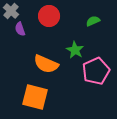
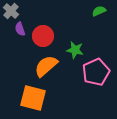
red circle: moved 6 px left, 20 px down
green semicircle: moved 6 px right, 10 px up
green star: rotated 18 degrees counterclockwise
orange semicircle: moved 2 px down; rotated 115 degrees clockwise
pink pentagon: moved 1 px down
orange square: moved 2 px left, 1 px down
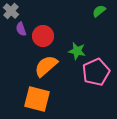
green semicircle: rotated 16 degrees counterclockwise
purple semicircle: moved 1 px right
green star: moved 2 px right, 1 px down
orange square: moved 4 px right, 1 px down
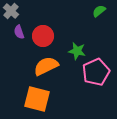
purple semicircle: moved 2 px left, 3 px down
orange semicircle: rotated 15 degrees clockwise
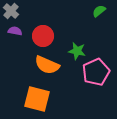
purple semicircle: moved 4 px left, 1 px up; rotated 120 degrees clockwise
orange semicircle: moved 1 px right, 1 px up; rotated 130 degrees counterclockwise
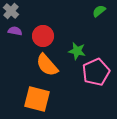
orange semicircle: rotated 25 degrees clockwise
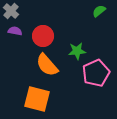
green star: rotated 18 degrees counterclockwise
pink pentagon: moved 1 px down
